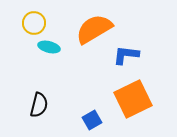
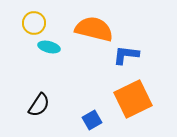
orange semicircle: rotated 45 degrees clockwise
black semicircle: rotated 20 degrees clockwise
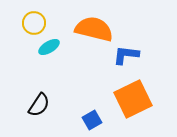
cyan ellipse: rotated 45 degrees counterclockwise
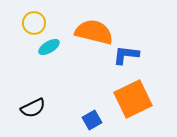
orange semicircle: moved 3 px down
black semicircle: moved 6 px left, 3 px down; rotated 30 degrees clockwise
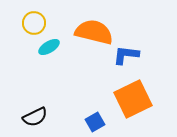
black semicircle: moved 2 px right, 9 px down
blue square: moved 3 px right, 2 px down
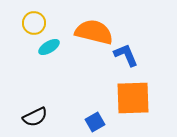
blue L-shape: rotated 60 degrees clockwise
orange square: moved 1 px up; rotated 24 degrees clockwise
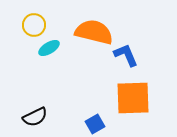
yellow circle: moved 2 px down
cyan ellipse: moved 1 px down
blue square: moved 2 px down
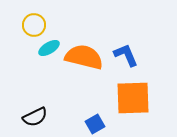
orange semicircle: moved 10 px left, 25 px down
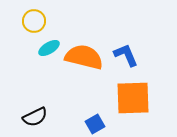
yellow circle: moved 4 px up
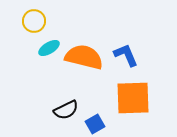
black semicircle: moved 31 px right, 7 px up
